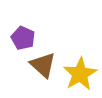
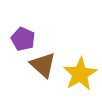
purple pentagon: moved 1 px down
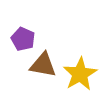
brown triangle: rotated 32 degrees counterclockwise
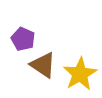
brown triangle: rotated 24 degrees clockwise
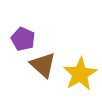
brown triangle: rotated 8 degrees clockwise
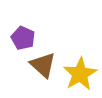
purple pentagon: moved 1 px up
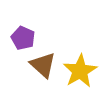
yellow star: moved 3 px up
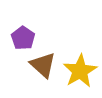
purple pentagon: rotated 10 degrees clockwise
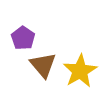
brown triangle: rotated 8 degrees clockwise
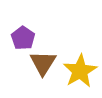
brown triangle: moved 2 px up; rotated 12 degrees clockwise
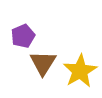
purple pentagon: moved 2 px up; rotated 15 degrees clockwise
